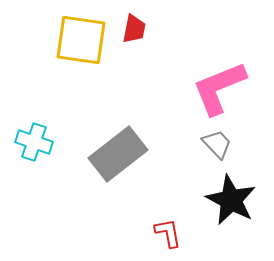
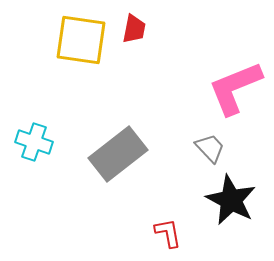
pink L-shape: moved 16 px right
gray trapezoid: moved 7 px left, 4 px down
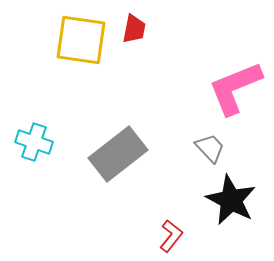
red L-shape: moved 3 px right, 3 px down; rotated 48 degrees clockwise
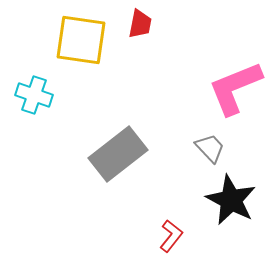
red trapezoid: moved 6 px right, 5 px up
cyan cross: moved 47 px up
